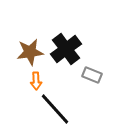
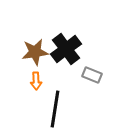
brown star: moved 5 px right
black line: rotated 51 degrees clockwise
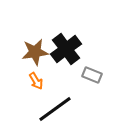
orange arrow: rotated 30 degrees counterclockwise
black line: rotated 45 degrees clockwise
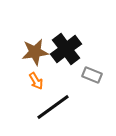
black line: moved 2 px left, 2 px up
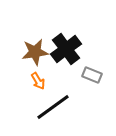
orange arrow: moved 2 px right
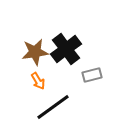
gray rectangle: rotated 36 degrees counterclockwise
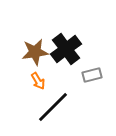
black line: rotated 9 degrees counterclockwise
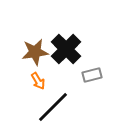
black cross: rotated 8 degrees counterclockwise
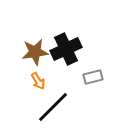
black cross: rotated 20 degrees clockwise
gray rectangle: moved 1 px right, 2 px down
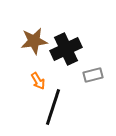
brown star: moved 1 px left, 11 px up
gray rectangle: moved 2 px up
black line: rotated 27 degrees counterclockwise
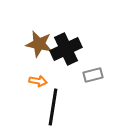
brown star: moved 5 px right, 3 px down; rotated 20 degrees clockwise
orange arrow: rotated 48 degrees counterclockwise
black line: rotated 9 degrees counterclockwise
